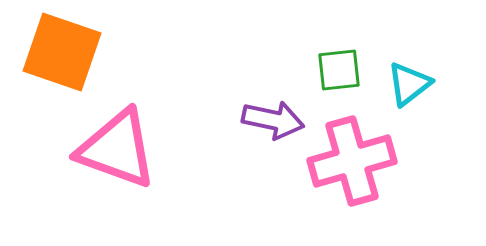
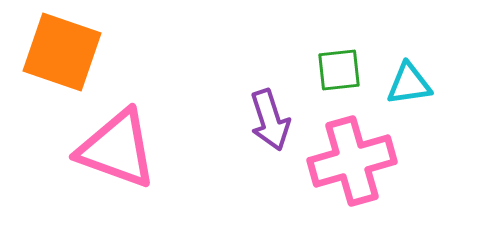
cyan triangle: rotated 30 degrees clockwise
purple arrow: moved 3 px left; rotated 60 degrees clockwise
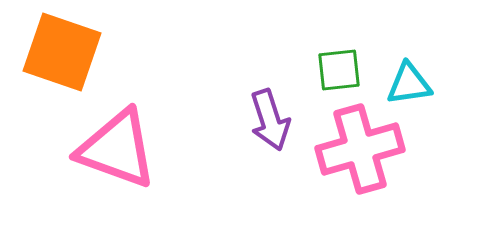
pink cross: moved 8 px right, 12 px up
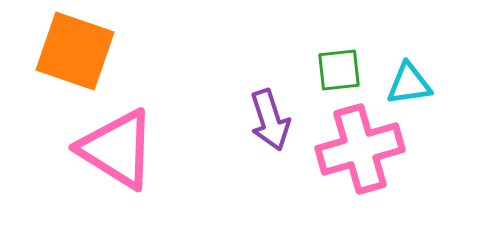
orange square: moved 13 px right, 1 px up
pink triangle: rotated 12 degrees clockwise
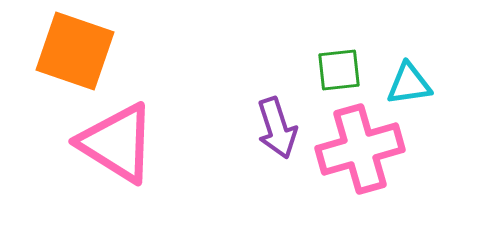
purple arrow: moved 7 px right, 8 px down
pink triangle: moved 6 px up
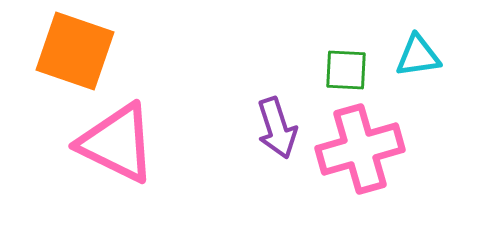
green square: moved 7 px right; rotated 9 degrees clockwise
cyan triangle: moved 9 px right, 28 px up
pink triangle: rotated 6 degrees counterclockwise
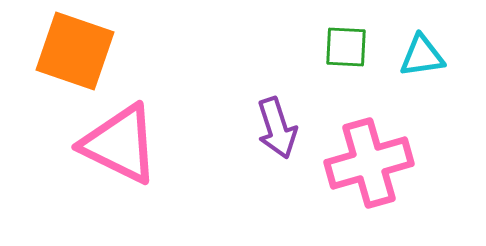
cyan triangle: moved 4 px right
green square: moved 23 px up
pink triangle: moved 3 px right, 1 px down
pink cross: moved 9 px right, 14 px down
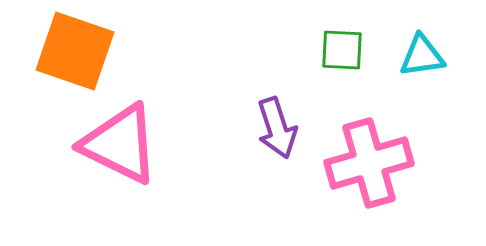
green square: moved 4 px left, 3 px down
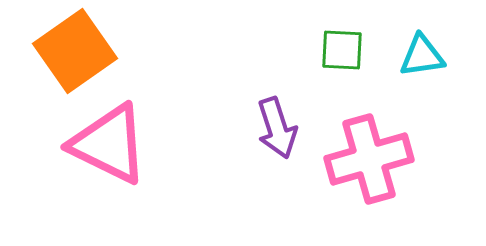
orange square: rotated 36 degrees clockwise
pink triangle: moved 11 px left
pink cross: moved 4 px up
